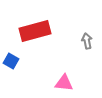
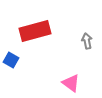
blue square: moved 1 px up
pink triangle: moved 7 px right; rotated 30 degrees clockwise
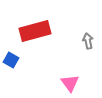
gray arrow: moved 1 px right
pink triangle: moved 1 px left; rotated 18 degrees clockwise
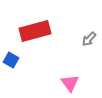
gray arrow: moved 1 px right, 2 px up; rotated 126 degrees counterclockwise
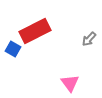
red rectangle: rotated 12 degrees counterclockwise
blue square: moved 2 px right, 11 px up
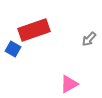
red rectangle: moved 1 px left, 1 px up; rotated 8 degrees clockwise
pink triangle: moved 1 px left, 1 px down; rotated 36 degrees clockwise
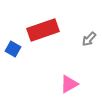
red rectangle: moved 9 px right
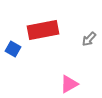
red rectangle: rotated 8 degrees clockwise
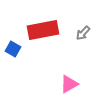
gray arrow: moved 6 px left, 6 px up
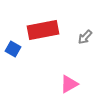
gray arrow: moved 2 px right, 4 px down
